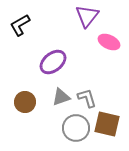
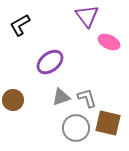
purple triangle: rotated 15 degrees counterclockwise
purple ellipse: moved 3 px left
brown circle: moved 12 px left, 2 px up
brown square: moved 1 px right, 1 px up
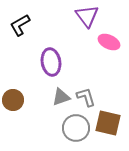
purple ellipse: moved 1 px right; rotated 60 degrees counterclockwise
gray L-shape: moved 1 px left, 1 px up
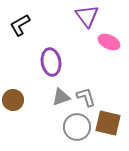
gray circle: moved 1 px right, 1 px up
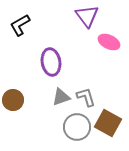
brown square: rotated 16 degrees clockwise
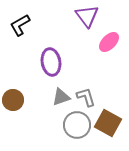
pink ellipse: rotated 70 degrees counterclockwise
gray circle: moved 2 px up
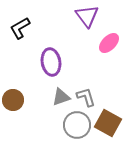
black L-shape: moved 3 px down
pink ellipse: moved 1 px down
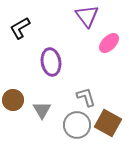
gray triangle: moved 19 px left, 13 px down; rotated 42 degrees counterclockwise
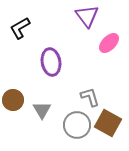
gray L-shape: moved 4 px right
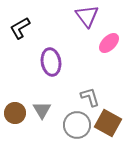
brown circle: moved 2 px right, 13 px down
